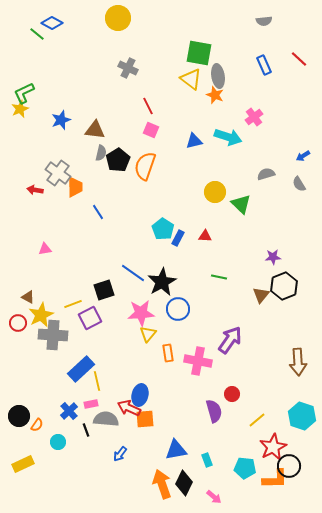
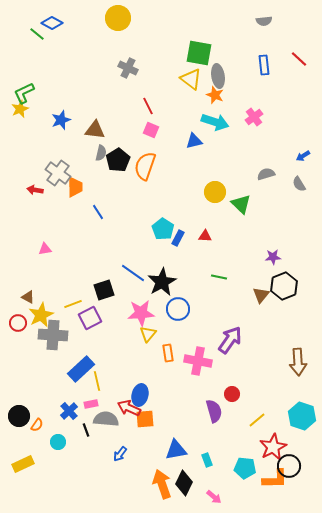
blue rectangle at (264, 65): rotated 18 degrees clockwise
cyan arrow at (228, 137): moved 13 px left, 15 px up
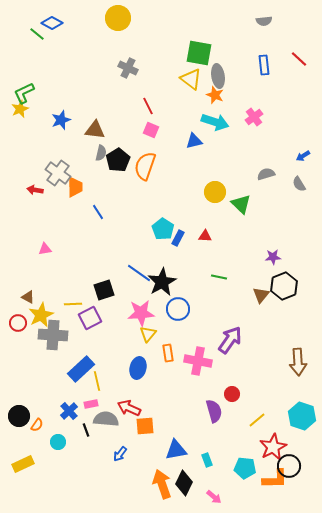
blue line at (133, 273): moved 6 px right
yellow line at (73, 304): rotated 18 degrees clockwise
blue ellipse at (140, 395): moved 2 px left, 27 px up
orange square at (145, 419): moved 7 px down
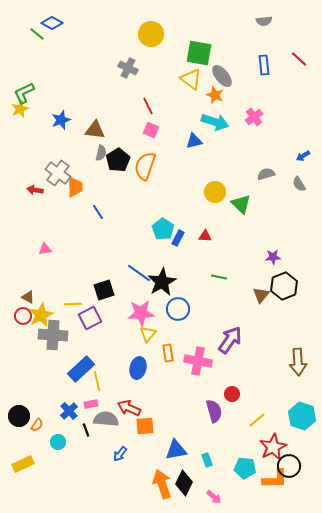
yellow circle at (118, 18): moved 33 px right, 16 px down
gray ellipse at (218, 76): moved 4 px right; rotated 30 degrees counterclockwise
red circle at (18, 323): moved 5 px right, 7 px up
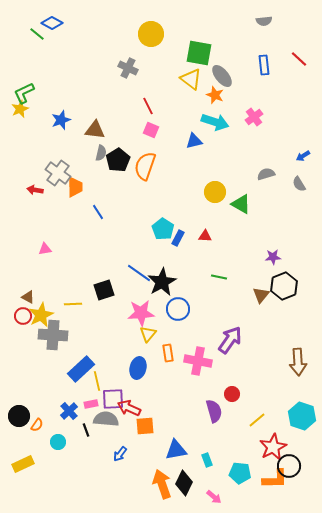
green triangle at (241, 204): rotated 15 degrees counterclockwise
purple square at (90, 318): moved 23 px right, 81 px down; rotated 25 degrees clockwise
cyan pentagon at (245, 468): moved 5 px left, 5 px down
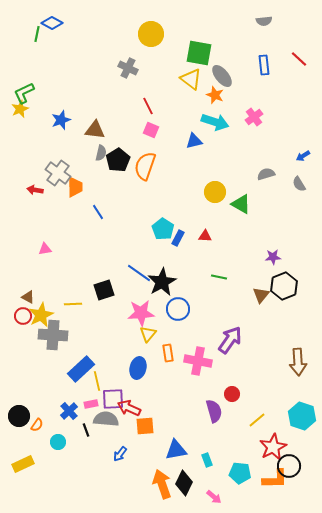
green line at (37, 34): rotated 63 degrees clockwise
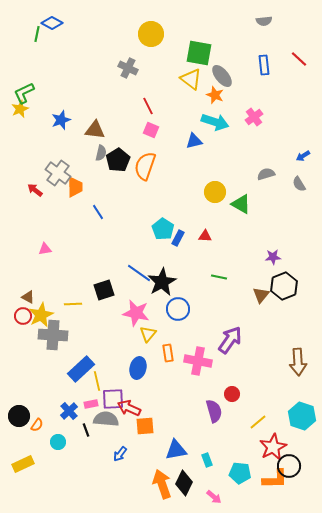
red arrow at (35, 190): rotated 28 degrees clockwise
pink star at (141, 313): moved 5 px left; rotated 16 degrees clockwise
yellow line at (257, 420): moved 1 px right, 2 px down
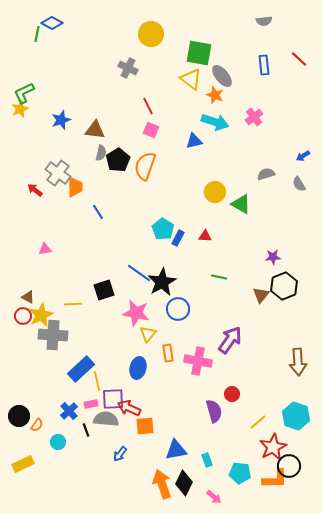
cyan hexagon at (302, 416): moved 6 px left
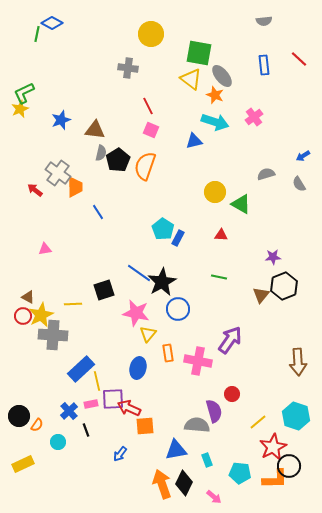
gray cross at (128, 68): rotated 18 degrees counterclockwise
red triangle at (205, 236): moved 16 px right, 1 px up
gray semicircle at (106, 419): moved 91 px right, 6 px down
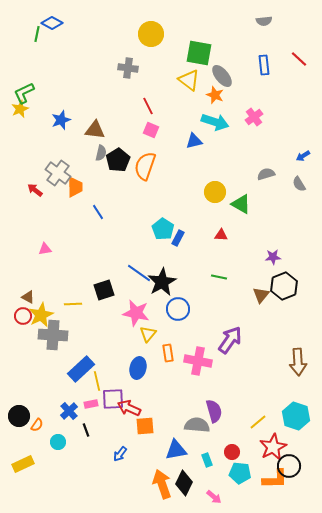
yellow triangle at (191, 79): moved 2 px left, 1 px down
red circle at (232, 394): moved 58 px down
